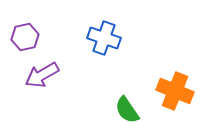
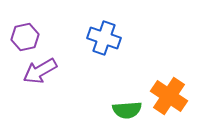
purple arrow: moved 2 px left, 4 px up
orange cross: moved 6 px left, 5 px down; rotated 12 degrees clockwise
green semicircle: rotated 60 degrees counterclockwise
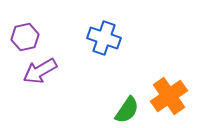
orange cross: rotated 21 degrees clockwise
green semicircle: rotated 52 degrees counterclockwise
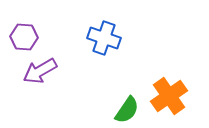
purple hexagon: moved 1 px left; rotated 16 degrees clockwise
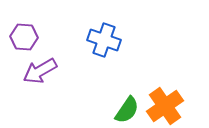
blue cross: moved 2 px down
orange cross: moved 4 px left, 10 px down
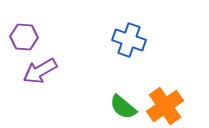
blue cross: moved 25 px right
green semicircle: moved 4 px left, 3 px up; rotated 96 degrees clockwise
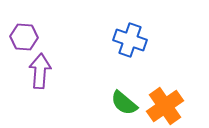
blue cross: moved 1 px right
purple arrow: rotated 124 degrees clockwise
green semicircle: moved 1 px right, 4 px up
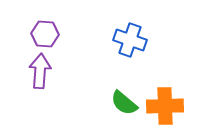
purple hexagon: moved 21 px right, 3 px up
orange cross: rotated 33 degrees clockwise
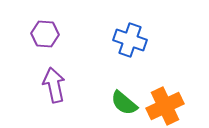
purple arrow: moved 14 px right, 14 px down; rotated 16 degrees counterclockwise
orange cross: rotated 24 degrees counterclockwise
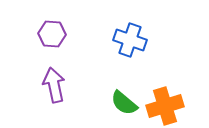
purple hexagon: moved 7 px right
orange cross: rotated 9 degrees clockwise
